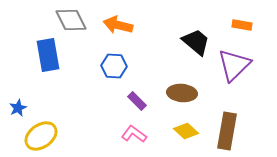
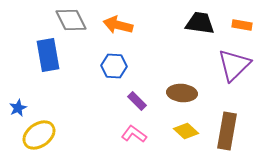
black trapezoid: moved 4 px right, 19 px up; rotated 32 degrees counterclockwise
yellow ellipse: moved 2 px left, 1 px up
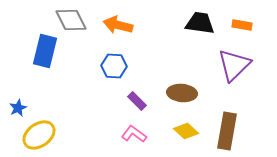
blue rectangle: moved 3 px left, 4 px up; rotated 24 degrees clockwise
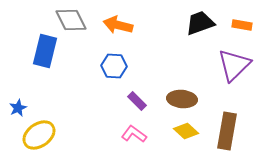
black trapezoid: rotated 28 degrees counterclockwise
brown ellipse: moved 6 px down
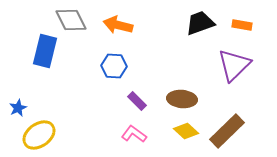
brown rectangle: rotated 36 degrees clockwise
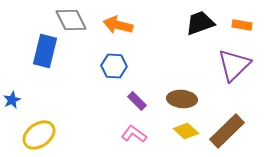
blue star: moved 6 px left, 8 px up
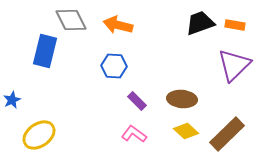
orange rectangle: moved 7 px left
brown rectangle: moved 3 px down
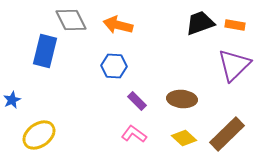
yellow diamond: moved 2 px left, 7 px down
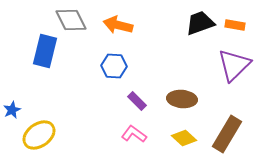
blue star: moved 10 px down
brown rectangle: rotated 15 degrees counterclockwise
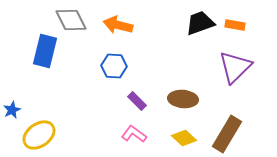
purple triangle: moved 1 px right, 2 px down
brown ellipse: moved 1 px right
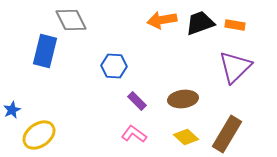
orange arrow: moved 44 px right, 5 px up; rotated 24 degrees counterclockwise
brown ellipse: rotated 12 degrees counterclockwise
yellow diamond: moved 2 px right, 1 px up
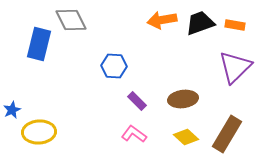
blue rectangle: moved 6 px left, 7 px up
yellow ellipse: moved 3 px up; rotated 32 degrees clockwise
